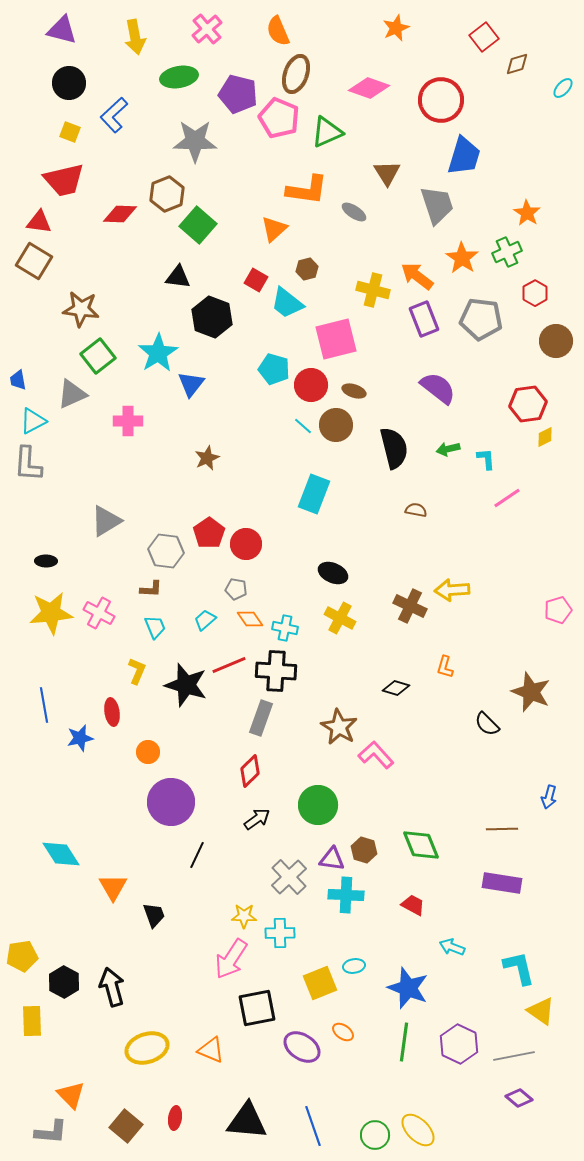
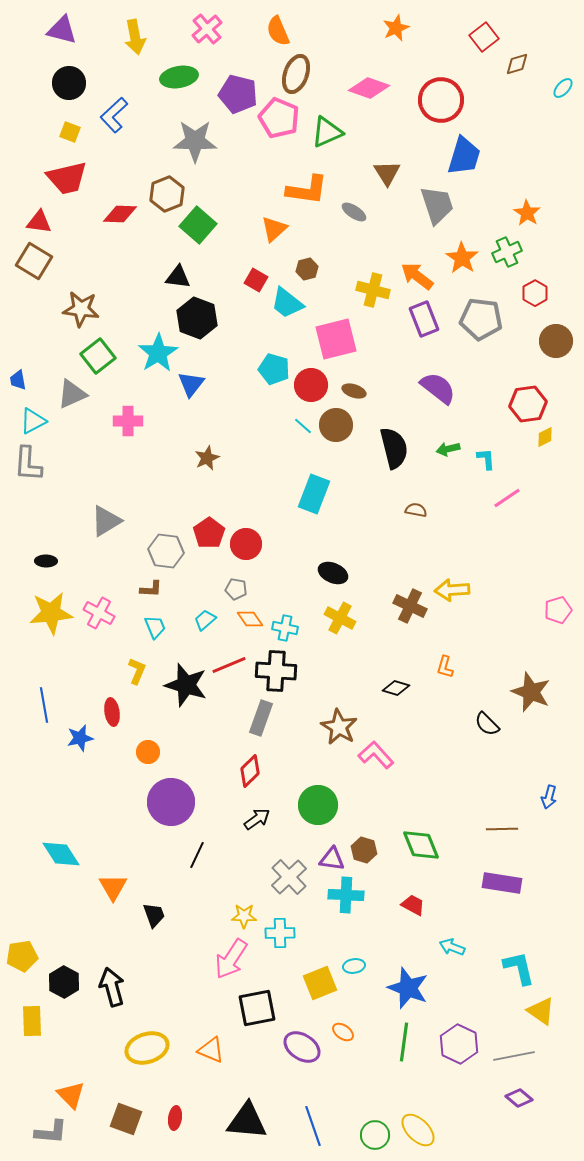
red trapezoid at (64, 180): moved 3 px right, 2 px up
black hexagon at (212, 317): moved 15 px left, 1 px down
brown square at (126, 1126): moved 7 px up; rotated 20 degrees counterclockwise
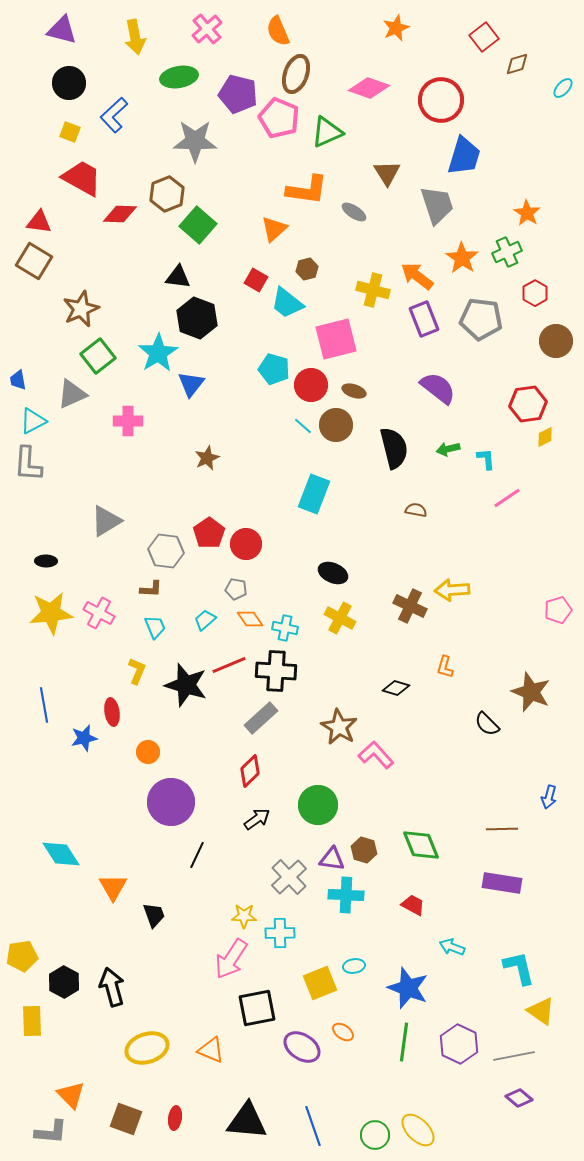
red trapezoid at (67, 178): moved 15 px right; rotated 138 degrees counterclockwise
brown star at (81, 309): rotated 30 degrees counterclockwise
gray rectangle at (261, 718): rotated 28 degrees clockwise
blue star at (80, 738): moved 4 px right
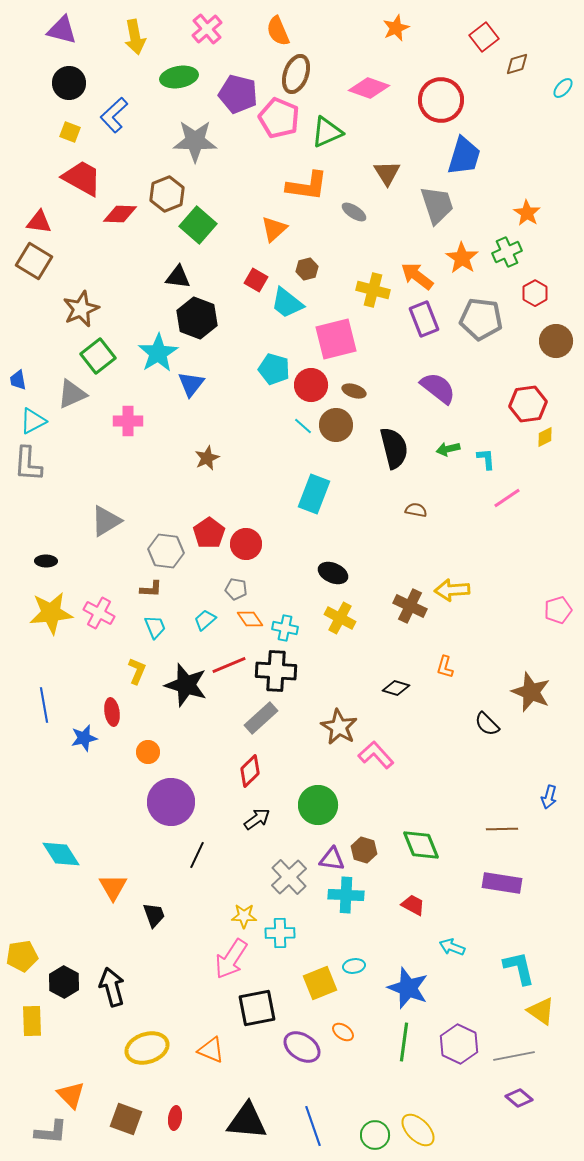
orange L-shape at (307, 190): moved 4 px up
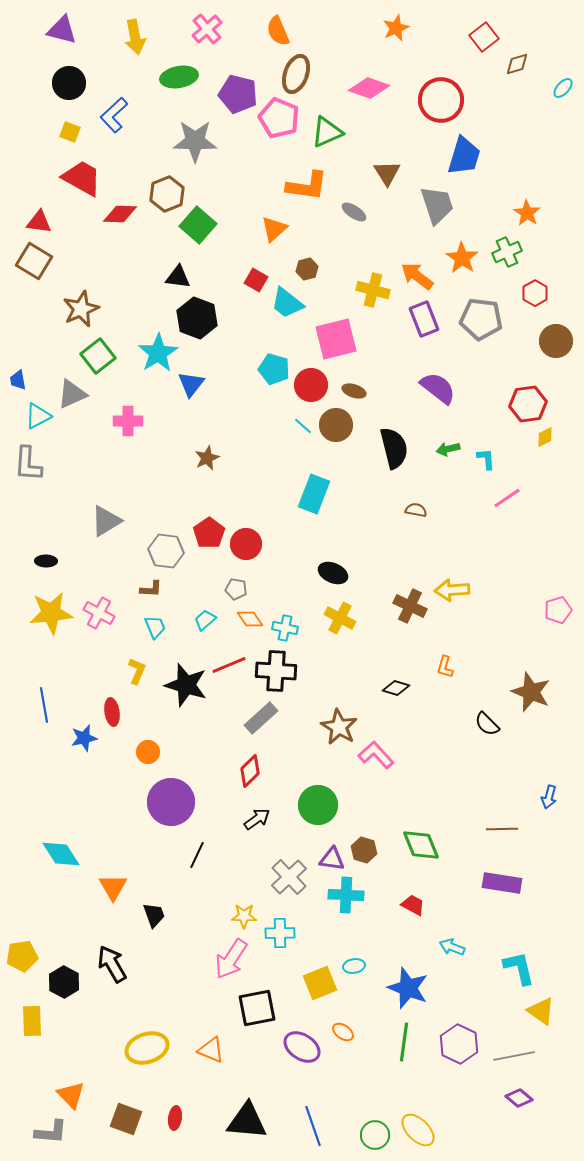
cyan triangle at (33, 421): moved 5 px right, 5 px up
black arrow at (112, 987): moved 23 px up; rotated 15 degrees counterclockwise
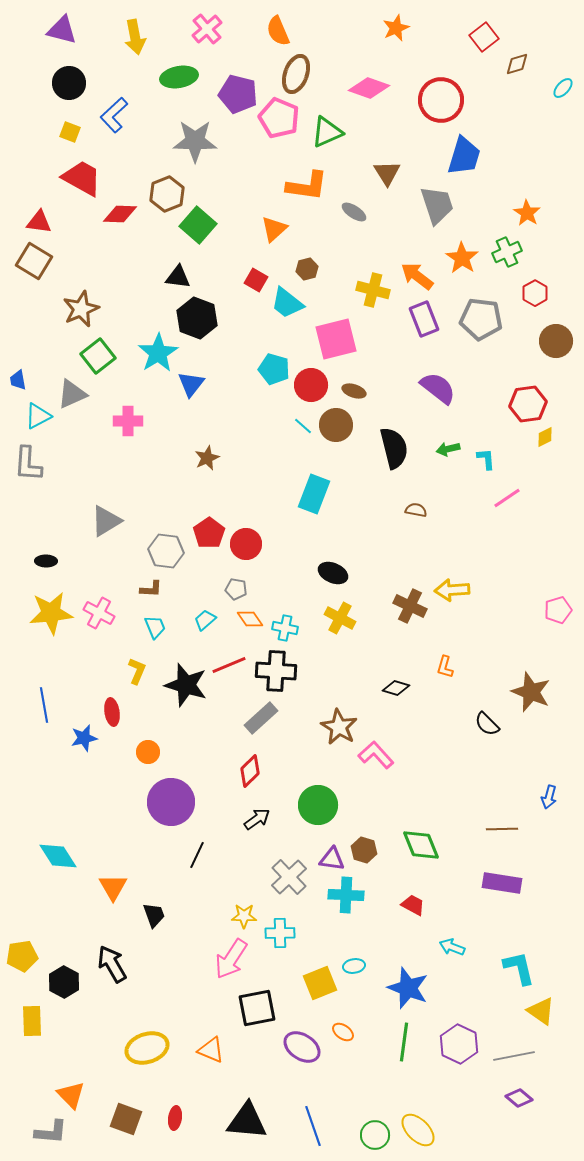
cyan diamond at (61, 854): moved 3 px left, 2 px down
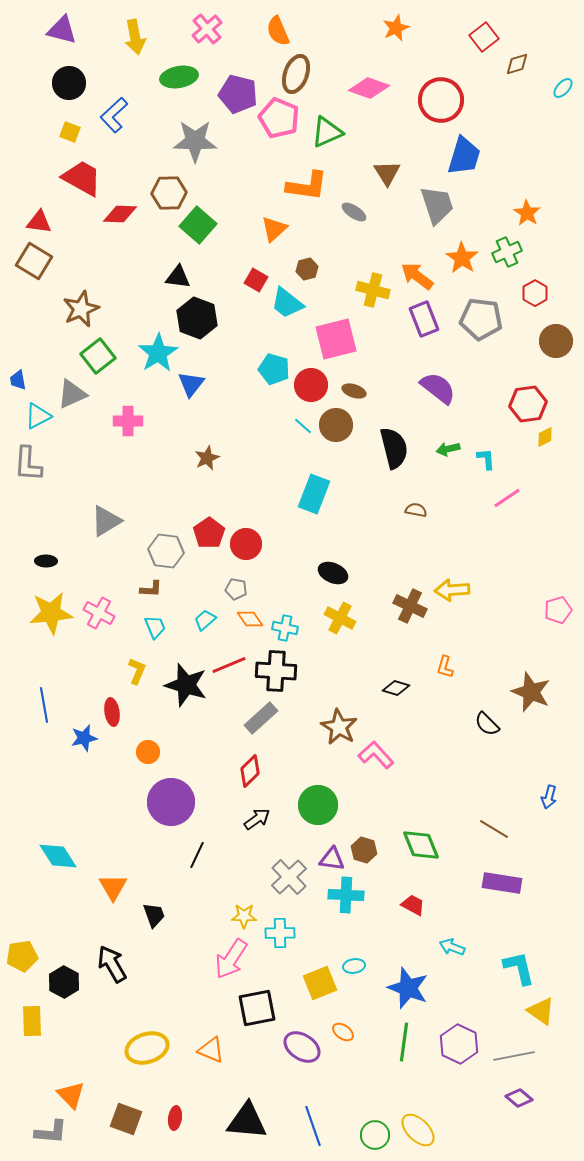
brown hexagon at (167, 194): moved 2 px right, 1 px up; rotated 20 degrees clockwise
brown line at (502, 829): moved 8 px left; rotated 32 degrees clockwise
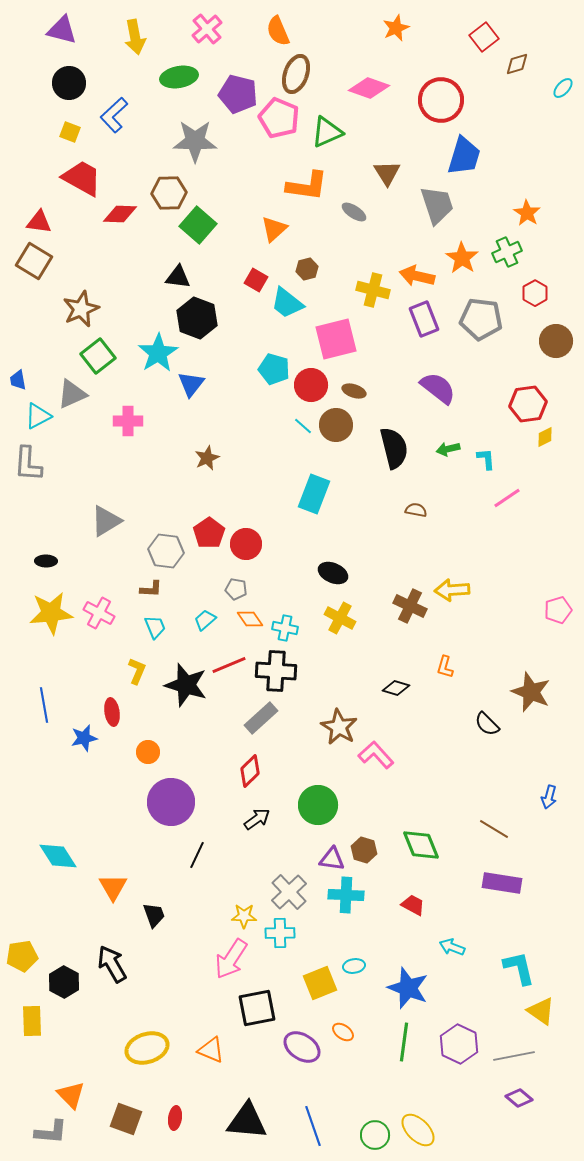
orange arrow at (417, 276): rotated 24 degrees counterclockwise
gray cross at (289, 877): moved 15 px down
